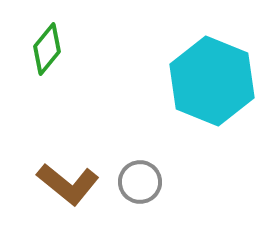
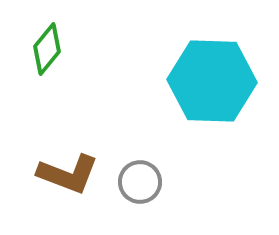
cyan hexagon: rotated 20 degrees counterclockwise
brown L-shape: moved 10 px up; rotated 18 degrees counterclockwise
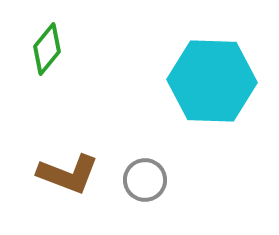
gray circle: moved 5 px right, 2 px up
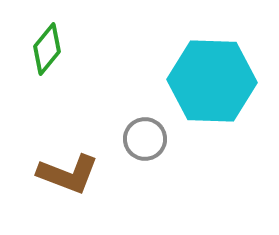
gray circle: moved 41 px up
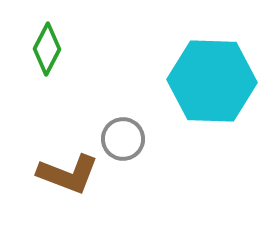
green diamond: rotated 12 degrees counterclockwise
gray circle: moved 22 px left
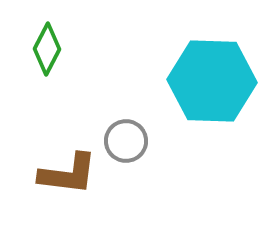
gray circle: moved 3 px right, 2 px down
brown L-shape: rotated 14 degrees counterclockwise
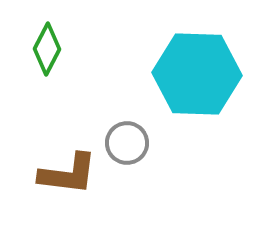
cyan hexagon: moved 15 px left, 7 px up
gray circle: moved 1 px right, 2 px down
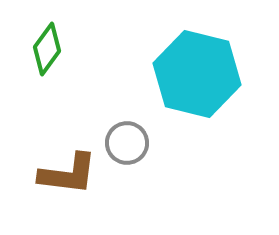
green diamond: rotated 9 degrees clockwise
cyan hexagon: rotated 12 degrees clockwise
